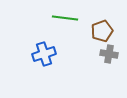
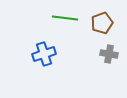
brown pentagon: moved 8 px up
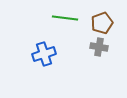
gray cross: moved 10 px left, 7 px up
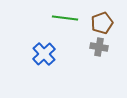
blue cross: rotated 25 degrees counterclockwise
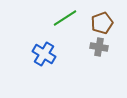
green line: rotated 40 degrees counterclockwise
blue cross: rotated 15 degrees counterclockwise
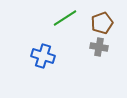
blue cross: moved 1 px left, 2 px down; rotated 15 degrees counterclockwise
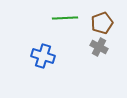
green line: rotated 30 degrees clockwise
gray cross: rotated 18 degrees clockwise
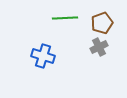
gray cross: rotated 36 degrees clockwise
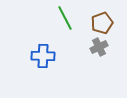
green line: rotated 65 degrees clockwise
blue cross: rotated 15 degrees counterclockwise
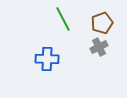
green line: moved 2 px left, 1 px down
blue cross: moved 4 px right, 3 px down
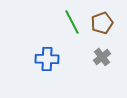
green line: moved 9 px right, 3 px down
gray cross: moved 3 px right, 10 px down; rotated 12 degrees counterclockwise
